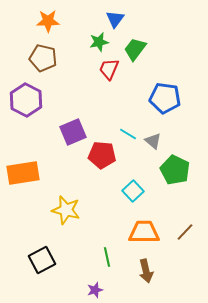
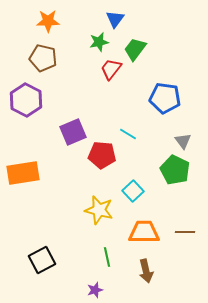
red trapezoid: moved 2 px right; rotated 15 degrees clockwise
gray triangle: moved 30 px right; rotated 12 degrees clockwise
yellow star: moved 33 px right
brown line: rotated 48 degrees clockwise
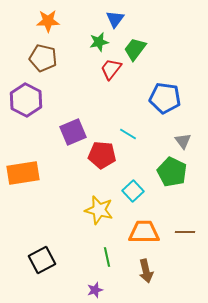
green pentagon: moved 3 px left, 2 px down
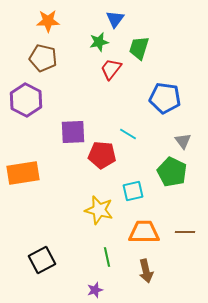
green trapezoid: moved 4 px right, 1 px up; rotated 20 degrees counterclockwise
purple square: rotated 20 degrees clockwise
cyan square: rotated 30 degrees clockwise
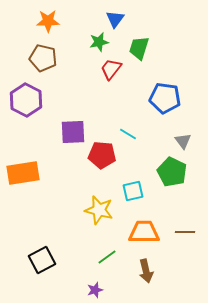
green line: rotated 66 degrees clockwise
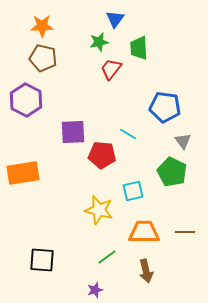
orange star: moved 6 px left, 5 px down
green trapezoid: rotated 20 degrees counterclockwise
blue pentagon: moved 9 px down
black square: rotated 32 degrees clockwise
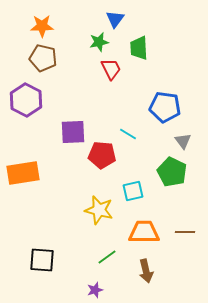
red trapezoid: rotated 115 degrees clockwise
